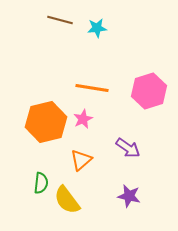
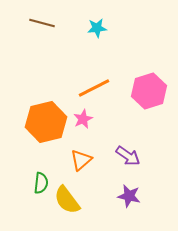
brown line: moved 18 px left, 3 px down
orange line: moved 2 px right; rotated 36 degrees counterclockwise
purple arrow: moved 8 px down
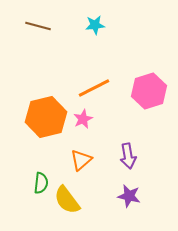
brown line: moved 4 px left, 3 px down
cyan star: moved 2 px left, 3 px up
orange hexagon: moved 5 px up
purple arrow: rotated 45 degrees clockwise
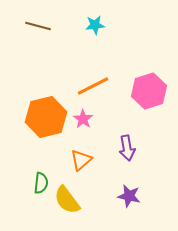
orange line: moved 1 px left, 2 px up
pink star: rotated 12 degrees counterclockwise
purple arrow: moved 1 px left, 8 px up
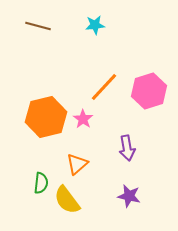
orange line: moved 11 px right, 1 px down; rotated 20 degrees counterclockwise
orange triangle: moved 4 px left, 4 px down
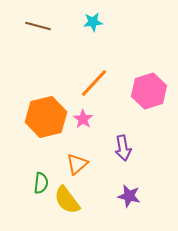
cyan star: moved 2 px left, 3 px up
orange line: moved 10 px left, 4 px up
purple arrow: moved 4 px left
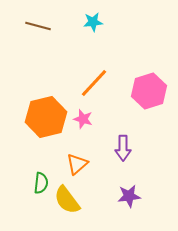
pink star: rotated 18 degrees counterclockwise
purple arrow: rotated 10 degrees clockwise
purple star: rotated 20 degrees counterclockwise
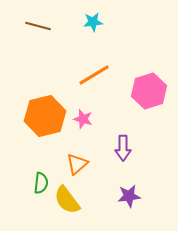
orange line: moved 8 px up; rotated 16 degrees clockwise
orange hexagon: moved 1 px left, 1 px up
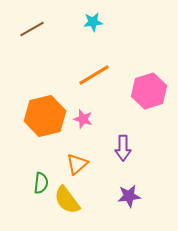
brown line: moved 6 px left, 3 px down; rotated 45 degrees counterclockwise
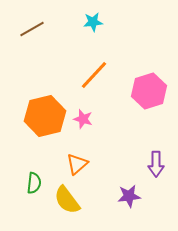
orange line: rotated 16 degrees counterclockwise
purple arrow: moved 33 px right, 16 px down
green semicircle: moved 7 px left
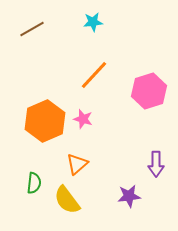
orange hexagon: moved 5 px down; rotated 9 degrees counterclockwise
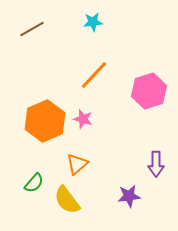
green semicircle: rotated 35 degrees clockwise
